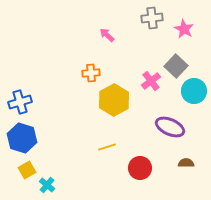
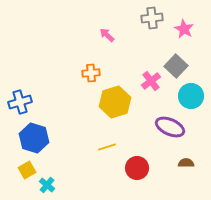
cyan circle: moved 3 px left, 5 px down
yellow hexagon: moved 1 px right, 2 px down; rotated 12 degrees clockwise
blue hexagon: moved 12 px right
red circle: moved 3 px left
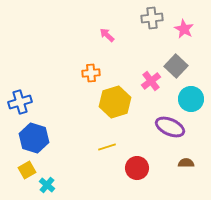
cyan circle: moved 3 px down
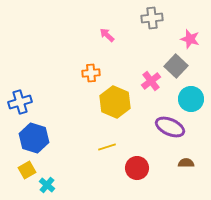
pink star: moved 6 px right, 10 px down; rotated 12 degrees counterclockwise
yellow hexagon: rotated 20 degrees counterclockwise
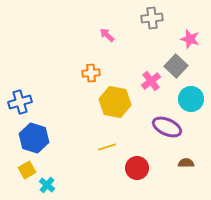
yellow hexagon: rotated 12 degrees counterclockwise
purple ellipse: moved 3 px left
